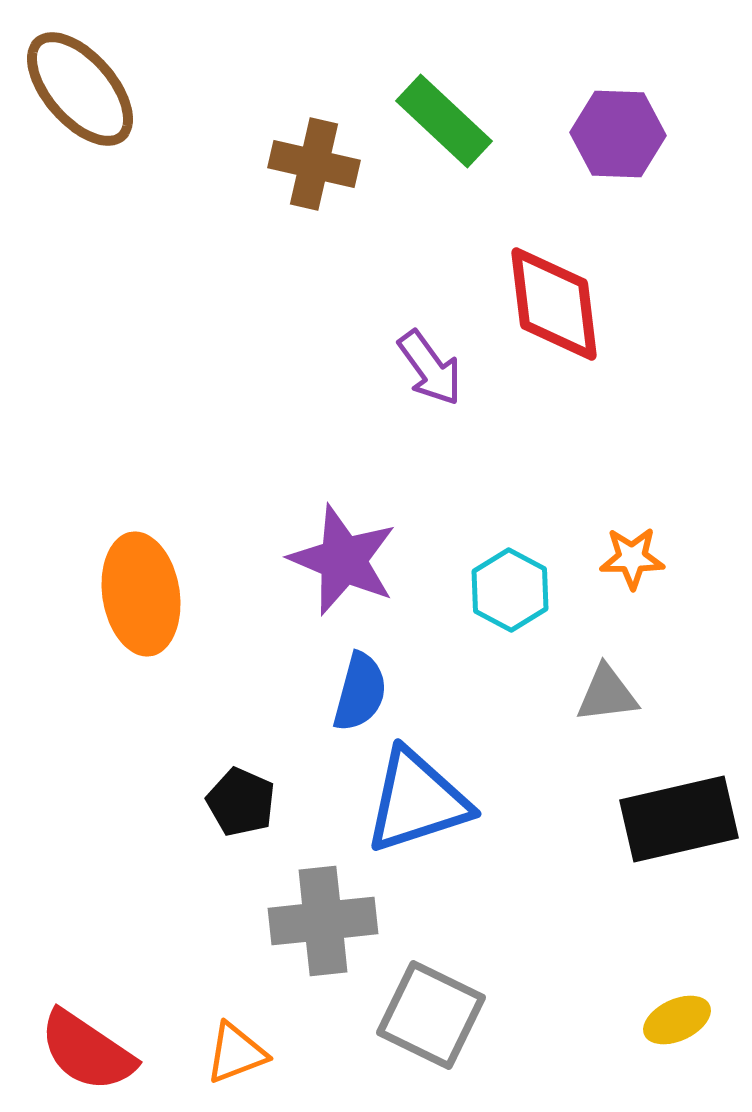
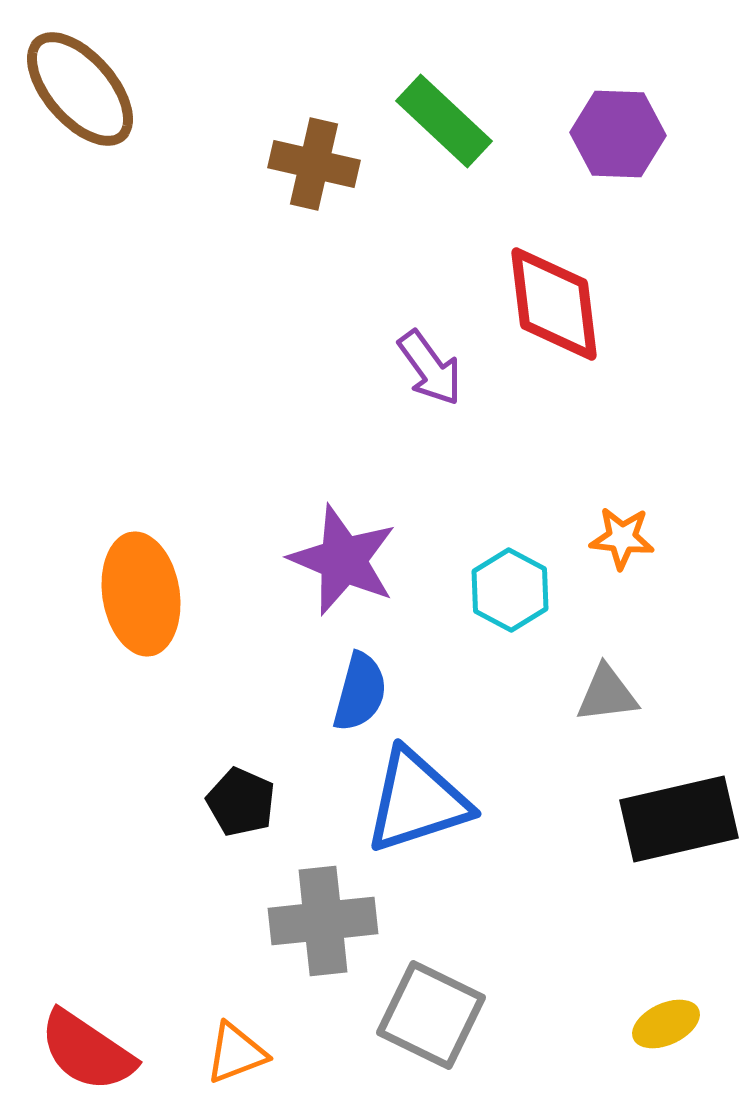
orange star: moved 10 px left, 20 px up; rotated 6 degrees clockwise
yellow ellipse: moved 11 px left, 4 px down
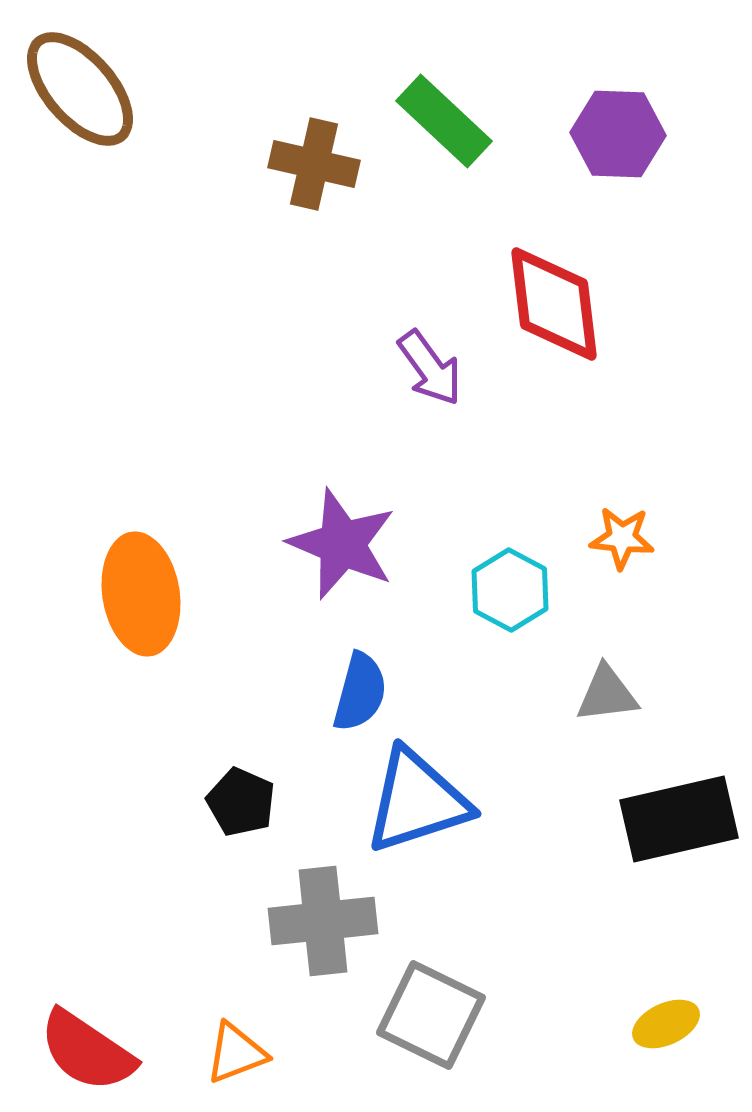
purple star: moved 1 px left, 16 px up
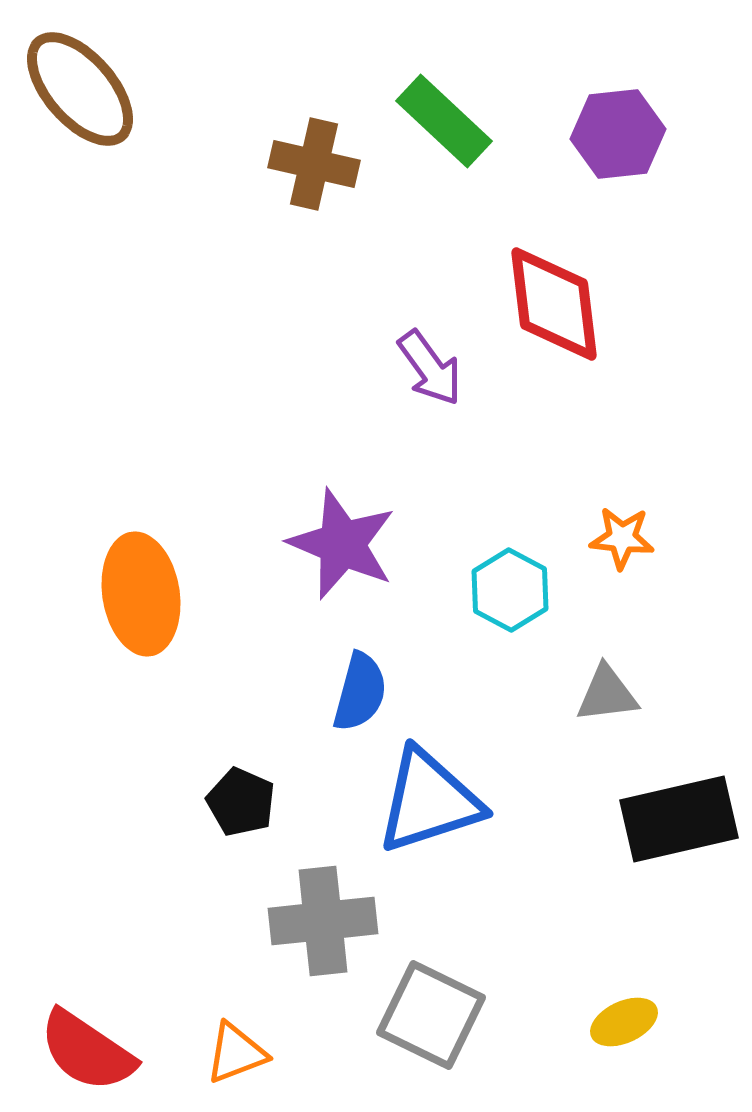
purple hexagon: rotated 8 degrees counterclockwise
blue triangle: moved 12 px right
yellow ellipse: moved 42 px left, 2 px up
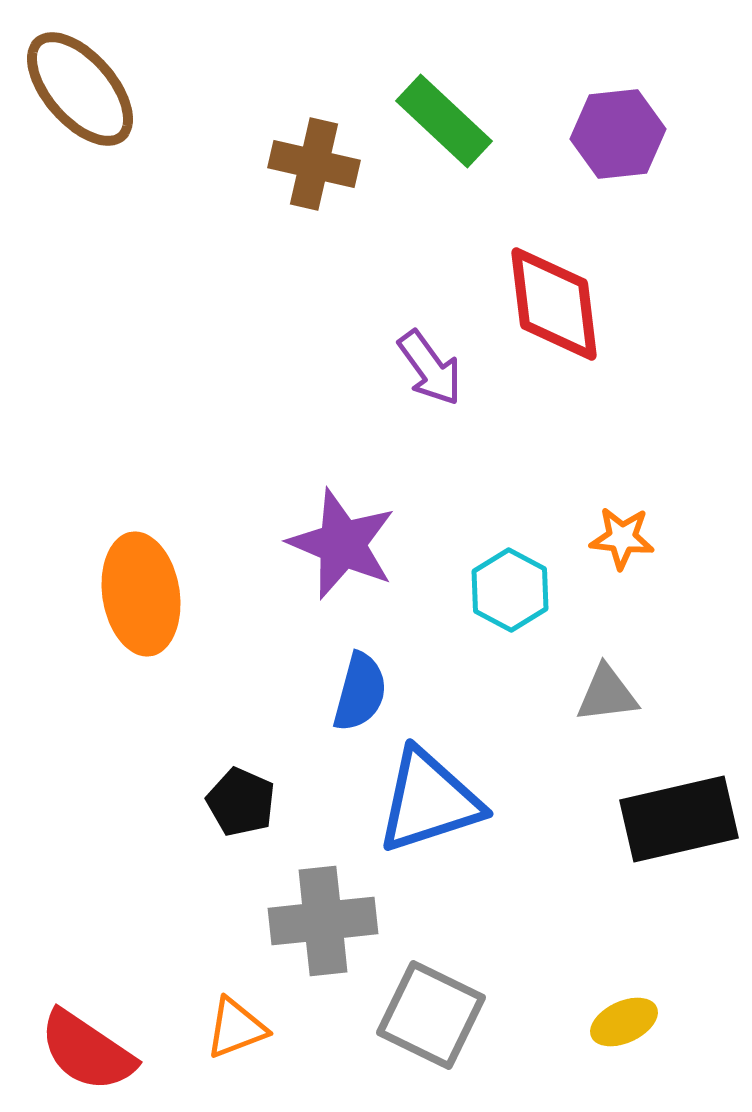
orange triangle: moved 25 px up
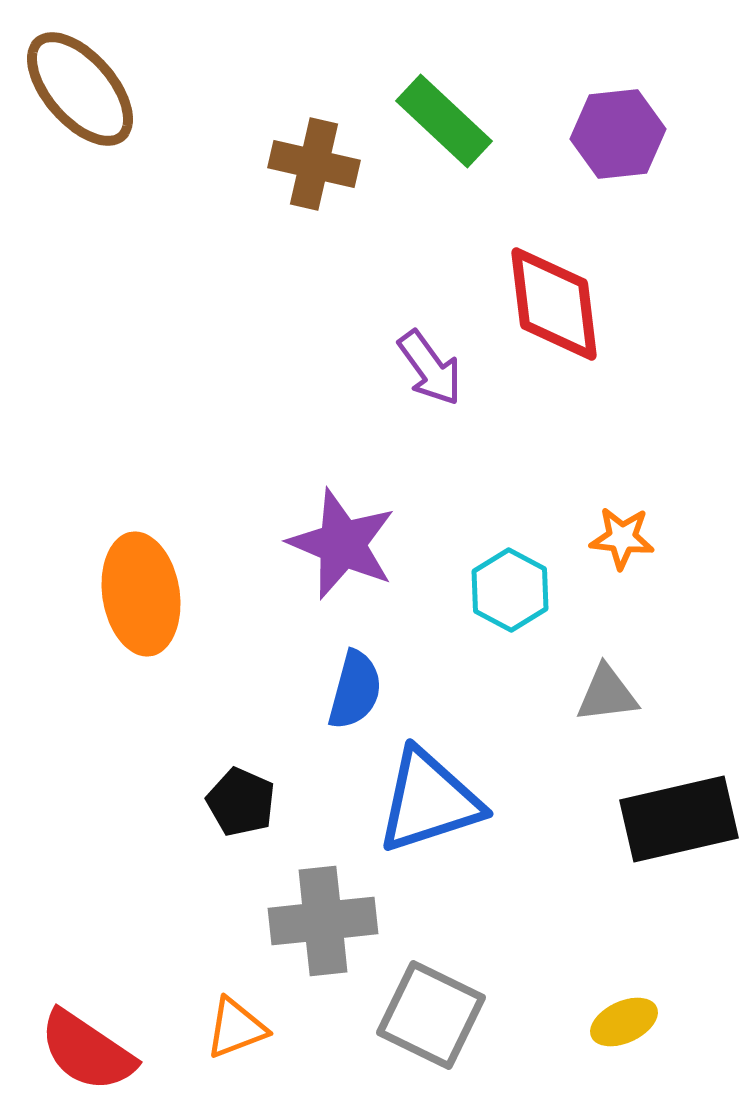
blue semicircle: moved 5 px left, 2 px up
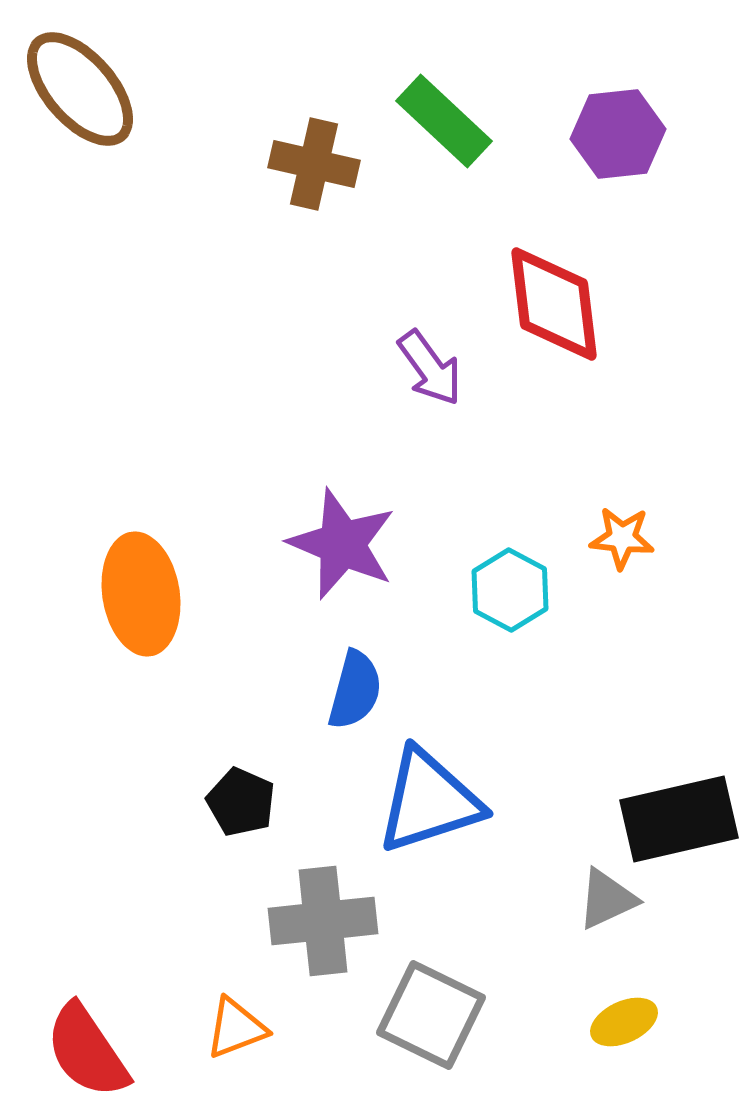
gray triangle: moved 205 px down; rotated 18 degrees counterclockwise
red semicircle: rotated 22 degrees clockwise
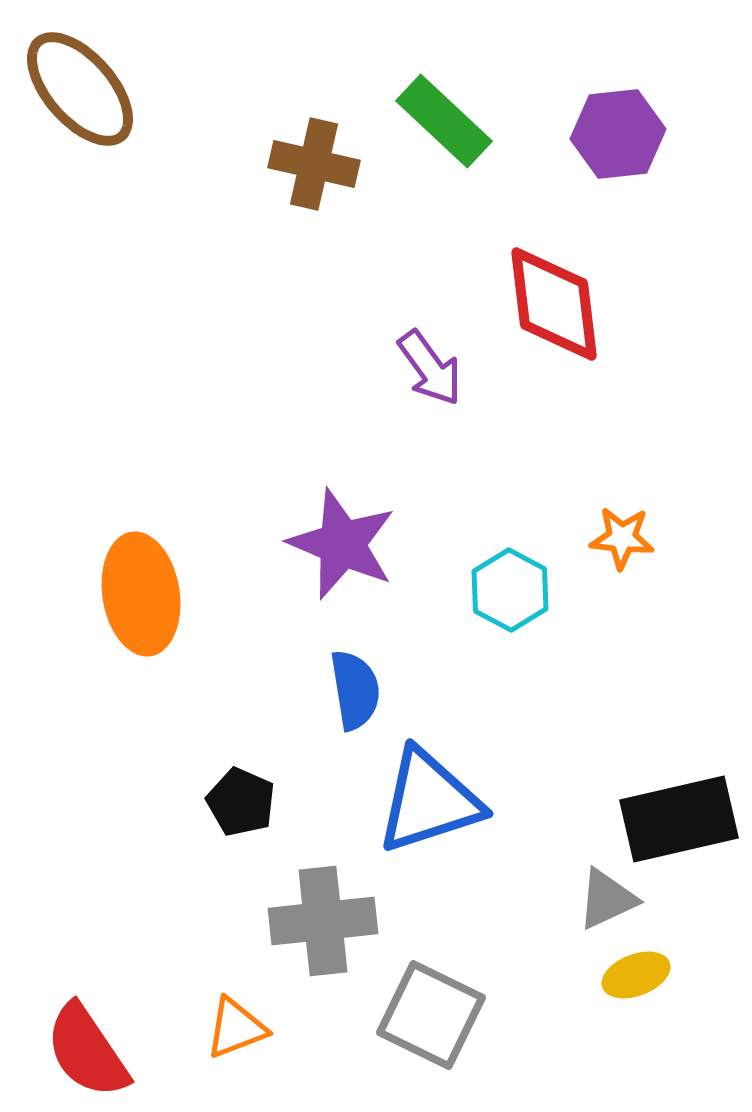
blue semicircle: rotated 24 degrees counterclockwise
yellow ellipse: moved 12 px right, 47 px up; rotated 4 degrees clockwise
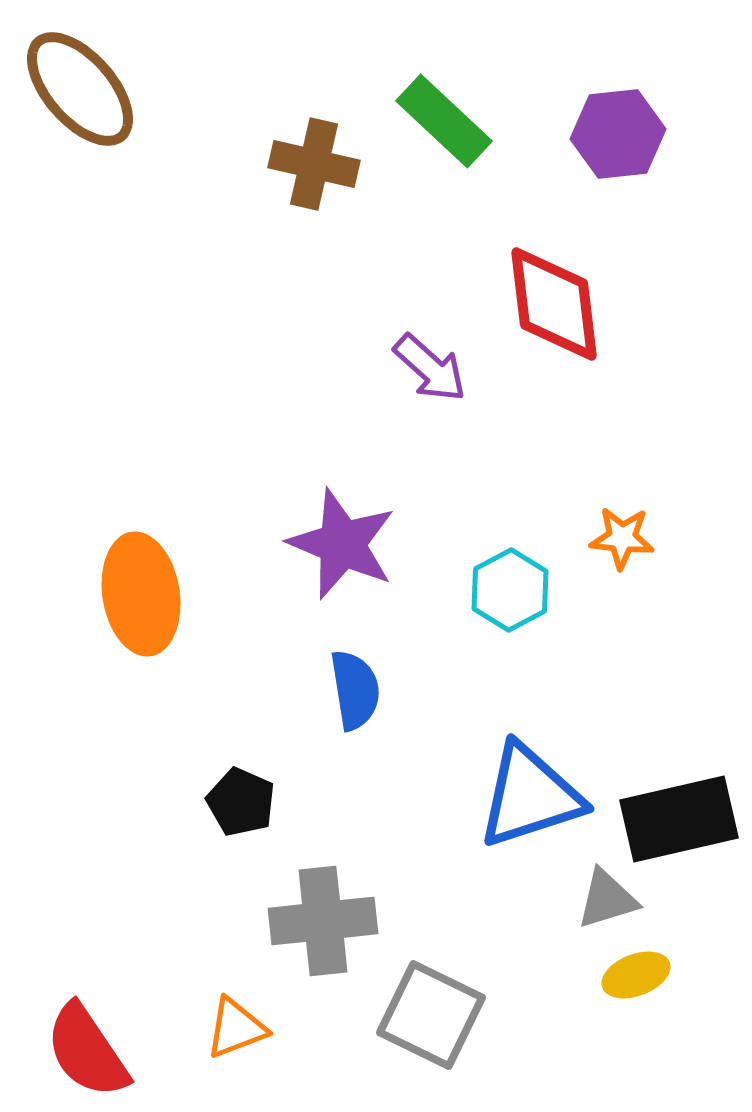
purple arrow: rotated 12 degrees counterclockwise
cyan hexagon: rotated 4 degrees clockwise
blue triangle: moved 101 px right, 5 px up
gray triangle: rotated 8 degrees clockwise
